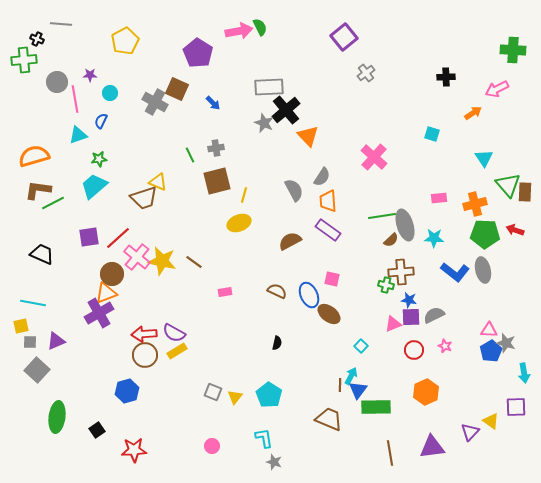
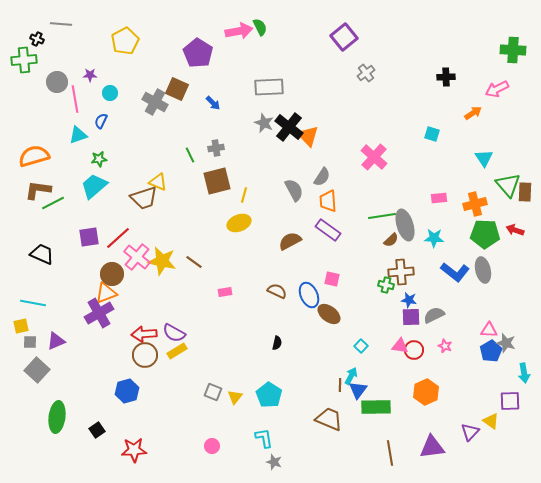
black cross at (286, 110): moved 3 px right, 17 px down; rotated 12 degrees counterclockwise
pink triangle at (393, 324): moved 7 px right, 22 px down; rotated 30 degrees clockwise
purple square at (516, 407): moved 6 px left, 6 px up
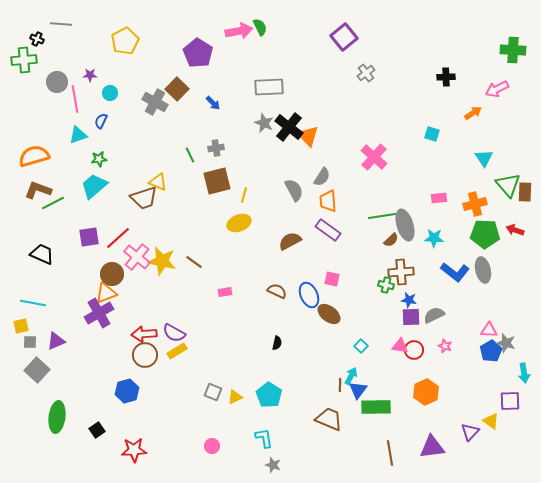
brown square at (177, 89): rotated 20 degrees clockwise
brown L-shape at (38, 190): rotated 12 degrees clockwise
yellow triangle at (235, 397): rotated 28 degrees clockwise
gray star at (274, 462): moved 1 px left, 3 px down
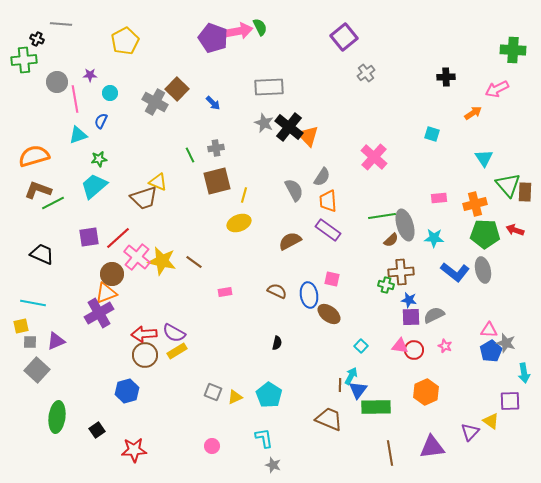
purple pentagon at (198, 53): moved 15 px right, 15 px up; rotated 12 degrees counterclockwise
blue ellipse at (309, 295): rotated 15 degrees clockwise
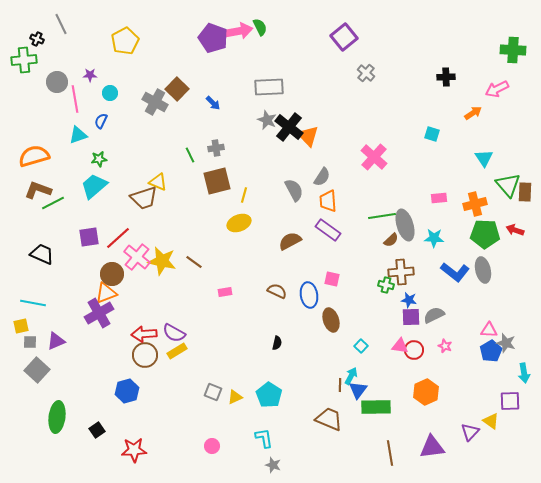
gray line at (61, 24): rotated 60 degrees clockwise
gray cross at (366, 73): rotated 12 degrees counterclockwise
gray star at (264, 123): moved 3 px right, 3 px up
brown ellipse at (329, 314): moved 2 px right, 6 px down; rotated 35 degrees clockwise
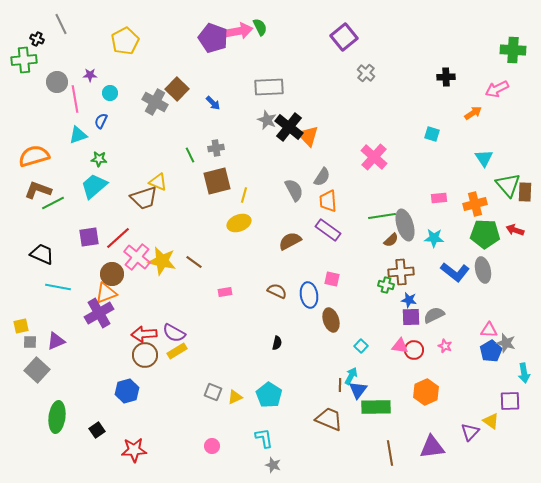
green star at (99, 159): rotated 14 degrees clockwise
cyan line at (33, 303): moved 25 px right, 16 px up
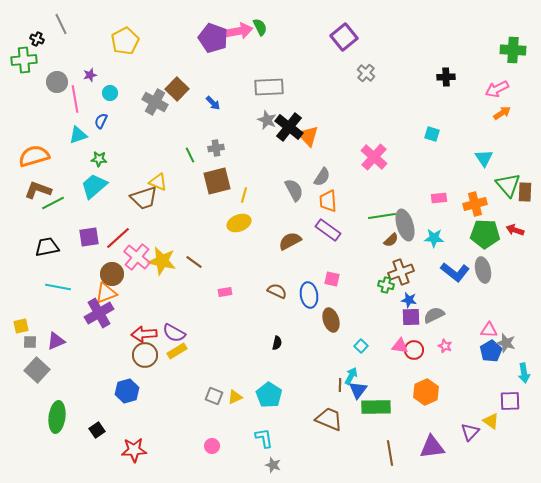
purple star at (90, 75): rotated 16 degrees counterclockwise
orange arrow at (473, 113): moved 29 px right
black trapezoid at (42, 254): moved 5 px right, 7 px up; rotated 35 degrees counterclockwise
brown cross at (401, 272): rotated 15 degrees counterclockwise
gray square at (213, 392): moved 1 px right, 4 px down
